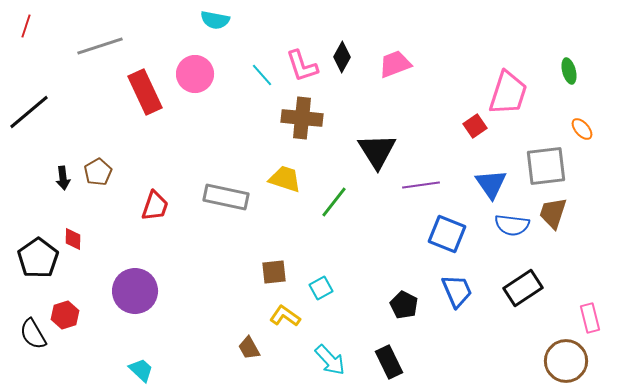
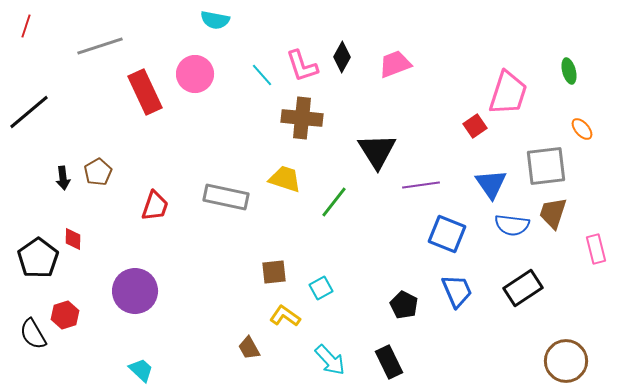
pink rectangle at (590, 318): moved 6 px right, 69 px up
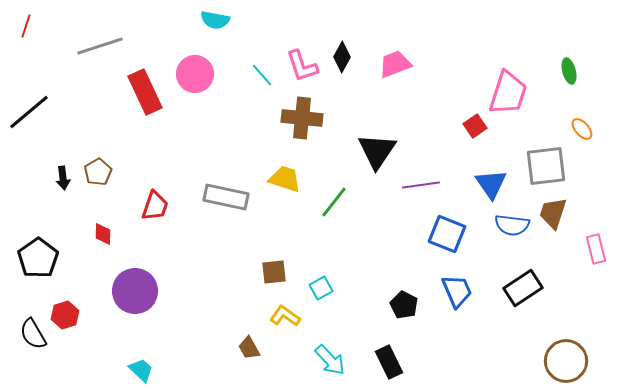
black triangle at (377, 151): rotated 6 degrees clockwise
red diamond at (73, 239): moved 30 px right, 5 px up
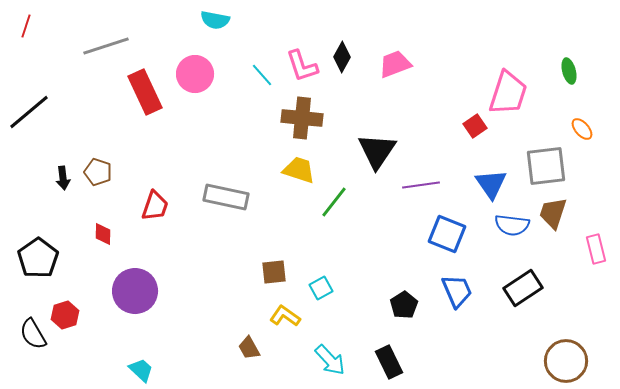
gray line at (100, 46): moved 6 px right
brown pentagon at (98, 172): rotated 24 degrees counterclockwise
yellow trapezoid at (285, 179): moved 14 px right, 9 px up
black pentagon at (404, 305): rotated 12 degrees clockwise
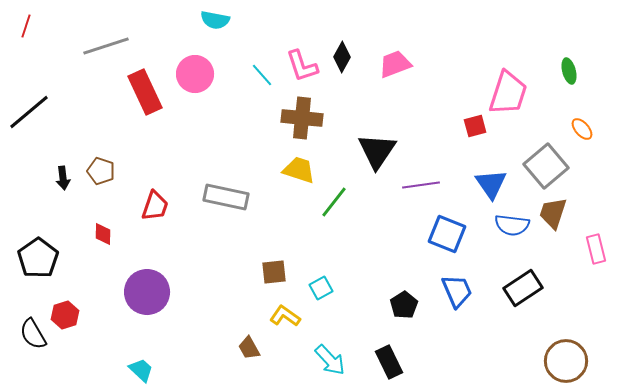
red square at (475, 126): rotated 20 degrees clockwise
gray square at (546, 166): rotated 33 degrees counterclockwise
brown pentagon at (98, 172): moved 3 px right, 1 px up
purple circle at (135, 291): moved 12 px right, 1 px down
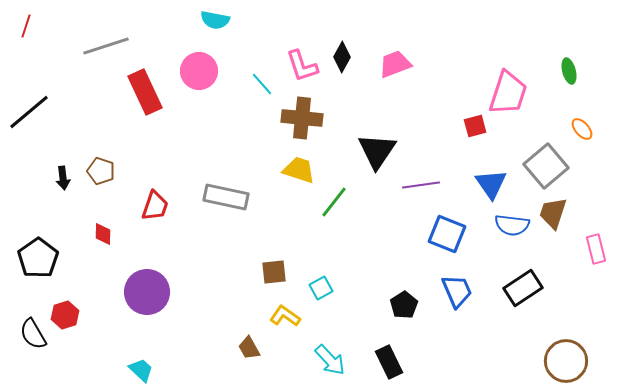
pink circle at (195, 74): moved 4 px right, 3 px up
cyan line at (262, 75): moved 9 px down
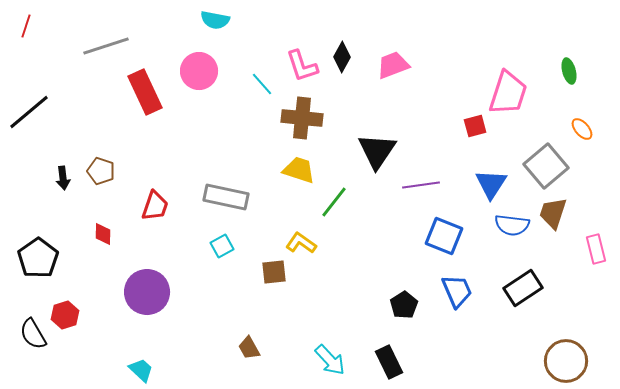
pink trapezoid at (395, 64): moved 2 px left, 1 px down
blue triangle at (491, 184): rotated 8 degrees clockwise
blue square at (447, 234): moved 3 px left, 2 px down
cyan square at (321, 288): moved 99 px left, 42 px up
yellow L-shape at (285, 316): moved 16 px right, 73 px up
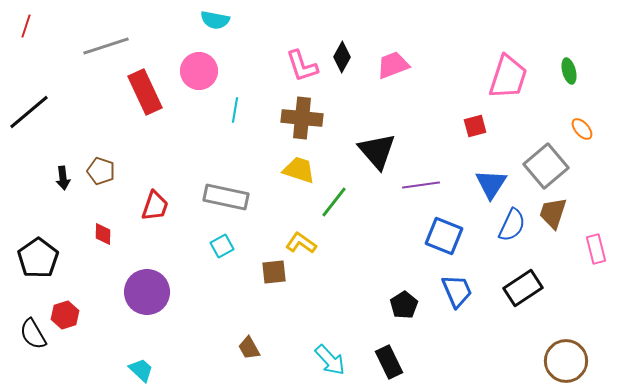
cyan line at (262, 84): moved 27 px left, 26 px down; rotated 50 degrees clockwise
pink trapezoid at (508, 93): moved 16 px up
black triangle at (377, 151): rotated 15 degrees counterclockwise
blue semicircle at (512, 225): rotated 72 degrees counterclockwise
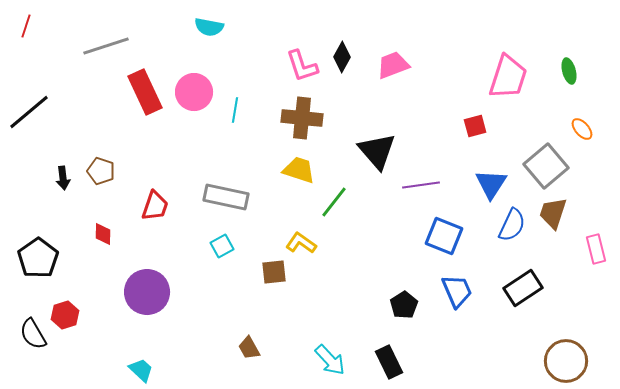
cyan semicircle at (215, 20): moved 6 px left, 7 px down
pink circle at (199, 71): moved 5 px left, 21 px down
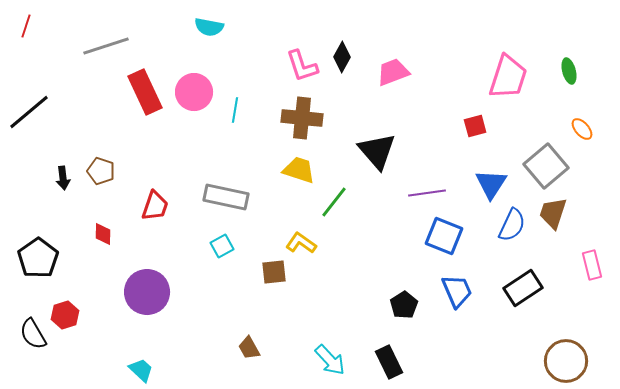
pink trapezoid at (393, 65): moved 7 px down
purple line at (421, 185): moved 6 px right, 8 px down
pink rectangle at (596, 249): moved 4 px left, 16 px down
